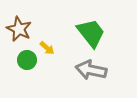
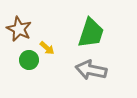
green trapezoid: rotated 56 degrees clockwise
green circle: moved 2 px right
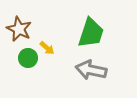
green circle: moved 1 px left, 2 px up
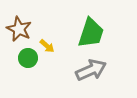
yellow arrow: moved 2 px up
gray arrow: rotated 144 degrees clockwise
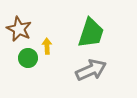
yellow arrow: rotated 133 degrees counterclockwise
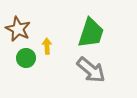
brown star: moved 1 px left
green circle: moved 2 px left
gray arrow: rotated 64 degrees clockwise
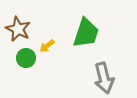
green trapezoid: moved 5 px left
yellow arrow: rotated 126 degrees counterclockwise
gray arrow: moved 13 px right, 8 px down; rotated 36 degrees clockwise
